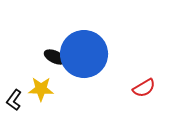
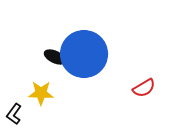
yellow star: moved 4 px down
black L-shape: moved 14 px down
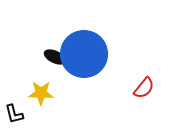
red semicircle: rotated 20 degrees counterclockwise
black L-shape: rotated 50 degrees counterclockwise
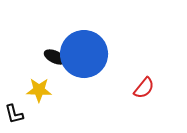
yellow star: moved 2 px left, 3 px up
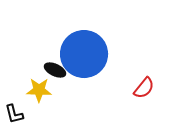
black ellipse: moved 13 px down
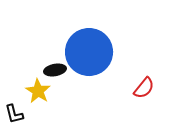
blue circle: moved 5 px right, 2 px up
black ellipse: rotated 35 degrees counterclockwise
yellow star: moved 1 px left, 1 px down; rotated 30 degrees clockwise
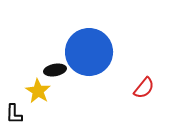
black L-shape: rotated 15 degrees clockwise
